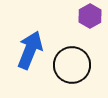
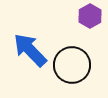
blue arrow: rotated 66 degrees counterclockwise
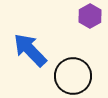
black circle: moved 1 px right, 11 px down
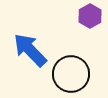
black circle: moved 2 px left, 2 px up
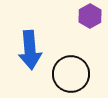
blue arrow: rotated 141 degrees counterclockwise
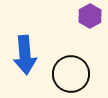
blue arrow: moved 5 px left, 5 px down
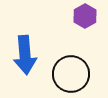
purple hexagon: moved 5 px left
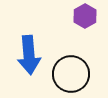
blue arrow: moved 4 px right
